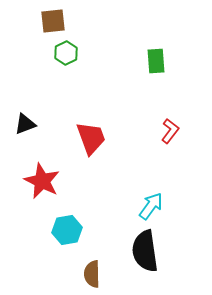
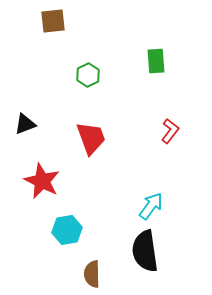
green hexagon: moved 22 px right, 22 px down
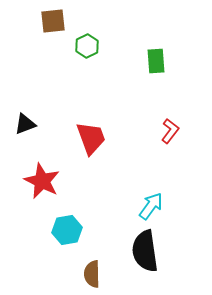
green hexagon: moved 1 px left, 29 px up
